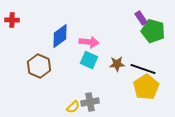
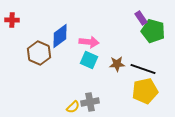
brown hexagon: moved 13 px up
yellow pentagon: moved 1 px left, 4 px down; rotated 20 degrees clockwise
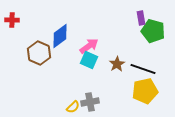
purple rectangle: rotated 24 degrees clockwise
pink arrow: moved 4 px down; rotated 42 degrees counterclockwise
brown star: rotated 28 degrees counterclockwise
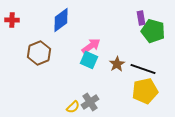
blue diamond: moved 1 px right, 16 px up
pink arrow: moved 2 px right
brown hexagon: rotated 15 degrees clockwise
gray cross: rotated 24 degrees counterclockwise
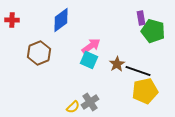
black line: moved 5 px left, 2 px down
